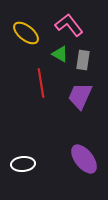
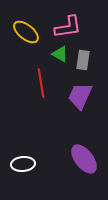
pink L-shape: moved 1 px left, 2 px down; rotated 120 degrees clockwise
yellow ellipse: moved 1 px up
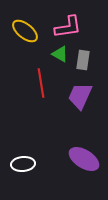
yellow ellipse: moved 1 px left, 1 px up
purple ellipse: rotated 20 degrees counterclockwise
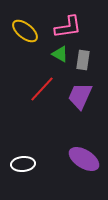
red line: moved 1 px right, 6 px down; rotated 52 degrees clockwise
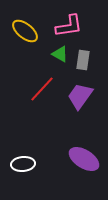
pink L-shape: moved 1 px right, 1 px up
purple trapezoid: rotated 12 degrees clockwise
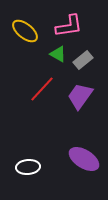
green triangle: moved 2 px left
gray rectangle: rotated 42 degrees clockwise
white ellipse: moved 5 px right, 3 px down
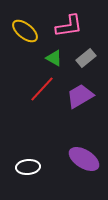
green triangle: moved 4 px left, 4 px down
gray rectangle: moved 3 px right, 2 px up
purple trapezoid: rotated 24 degrees clockwise
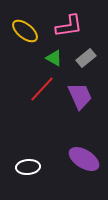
purple trapezoid: rotated 96 degrees clockwise
